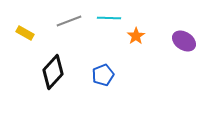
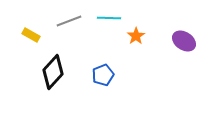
yellow rectangle: moved 6 px right, 2 px down
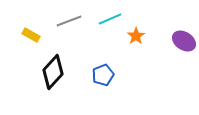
cyan line: moved 1 px right, 1 px down; rotated 25 degrees counterclockwise
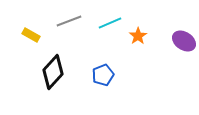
cyan line: moved 4 px down
orange star: moved 2 px right
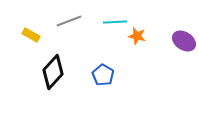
cyan line: moved 5 px right, 1 px up; rotated 20 degrees clockwise
orange star: moved 1 px left; rotated 24 degrees counterclockwise
blue pentagon: rotated 20 degrees counterclockwise
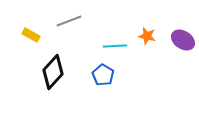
cyan line: moved 24 px down
orange star: moved 10 px right
purple ellipse: moved 1 px left, 1 px up
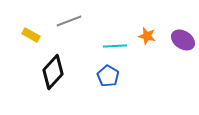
blue pentagon: moved 5 px right, 1 px down
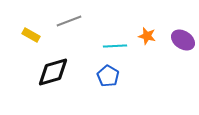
black diamond: rotated 32 degrees clockwise
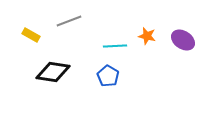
black diamond: rotated 24 degrees clockwise
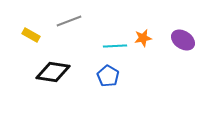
orange star: moved 4 px left, 2 px down; rotated 24 degrees counterclockwise
